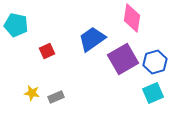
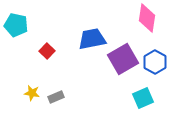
pink diamond: moved 15 px right
blue trapezoid: rotated 24 degrees clockwise
red square: rotated 21 degrees counterclockwise
blue hexagon: rotated 15 degrees counterclockwise
cyan square: moved 10 px left, 5 px down
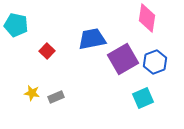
blue hexagon: rotated 10 degrees clockwise
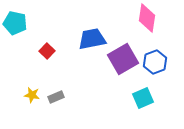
cyan pentagon: moved 1 px left, 2 px up
yellow star: moved 2 px down
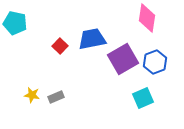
red square: moved 13 px right, 5 px up
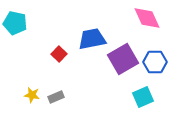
pink diamond: rotated 32 degrees counterclockwise
red square: moved 1 px left, 8 px down
blue hexagon: rotated 20 degrees clockwise
cyan square: moved 1 px up
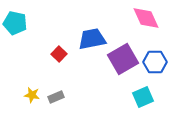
pink diamond: moved 1 px left
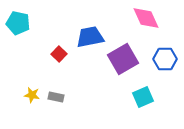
cyan pentagon: moved 3 px right
blue trapezoid: moved 2 px left, 2 px up
blue hexagon: moved 10 px right, 3 px up
gray rectangle: rotated 35 degrees clockwise
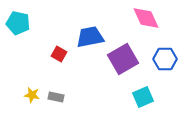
red square: rotated 14 degrees counterclockwise
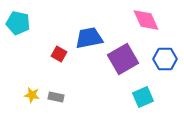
pink diamond: moved 2 px down
blue trapezoid: moved 1 px left, 1 px down
